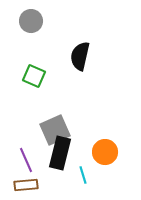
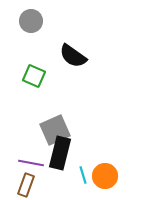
black semicircle: moved 7 px left; rotated 68 degrees counterclockwise
orange circle: moved 24 px down
purple line: moved 5 px right, 3 px down; rotated 55 degrees counterclockwise
brown rectangle: rotated 65 degrees counterclockwise
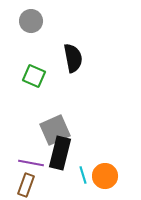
black semicircle: moved 2 px down; rotated 136 degrees counterclockwise
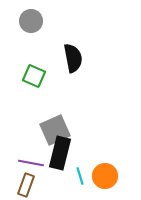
cyan line: moved 3 px left, 1 px down
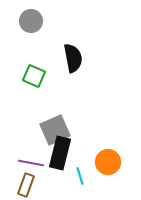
orange circle: moved 3 px right, 14 px up
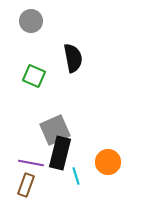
cyan line: moved 4 px left
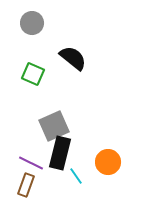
gray circle: moved 1 px right, 2 px down
black semicircle: rotated 40 degrees counterclockwise
green square: moved 1 px left, 2 px up
gray square: moved 1 px left, 4 px up
purple line: rotated 15 degrees clockwise
cyan line: rotated 18 degrees counterclockwise
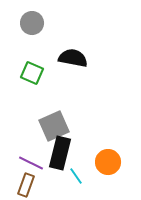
black semicircle: rotated 28 degrees counterclockwise
green square: moved 1 px left, 1 px up
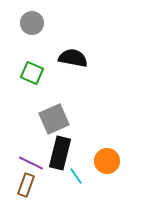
gray square: moved 7 px up
orange circle: moved 1 px left, 1 px up
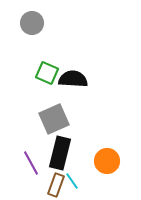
black semicircle: moved 21 px down; rotated 8 degrees counterclockwise
green square: moved 15 px right
purple line: rotated 35 degrees clockwise
cyan line: moved 4 px left, 5 px down
brown rectangle: moved 30 px right
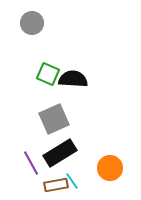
green square: moved 1 px right, 1 px down
black rectangle: rotated 44 degrees clockwise
orange circle: moved 3 px right, 7 px down
brown rectangle: rotated 60 degrees clockwise
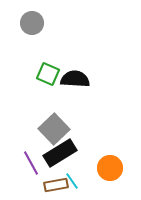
black semicircle: moved 2 px right
gray square: moved 10 px down; rotated 20 degrees counterclockwise
